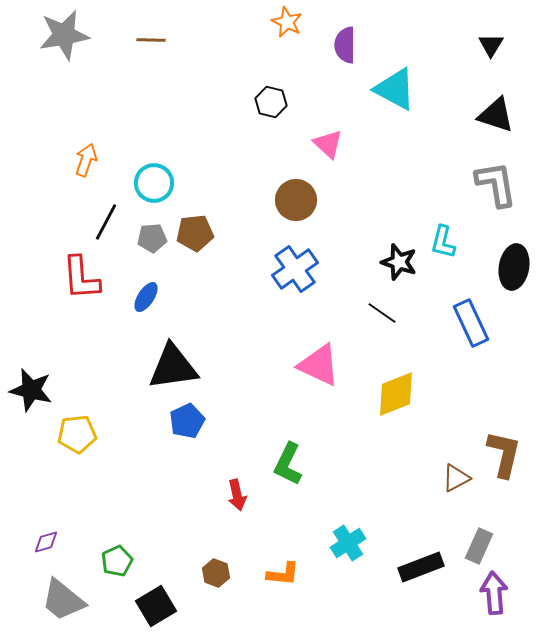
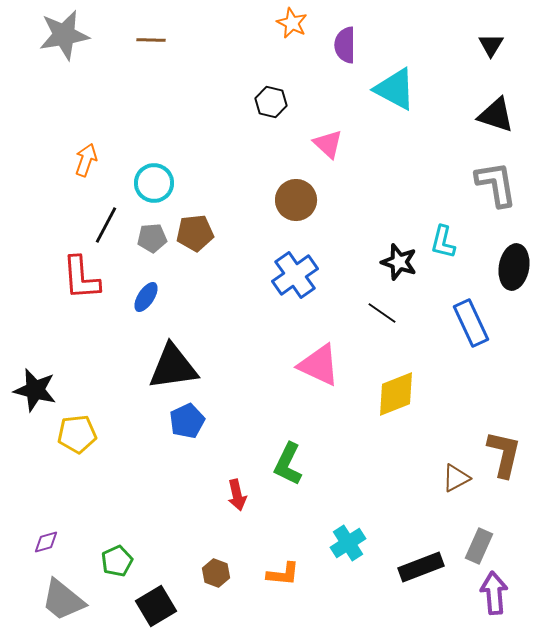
orange star at (287, 22): moved 5 px right, 1 px down
black line at (106, 222): moved 3 px down
blue cross at (295, 269): moved 6 px down
black star at (31, 390): moved 4 px right
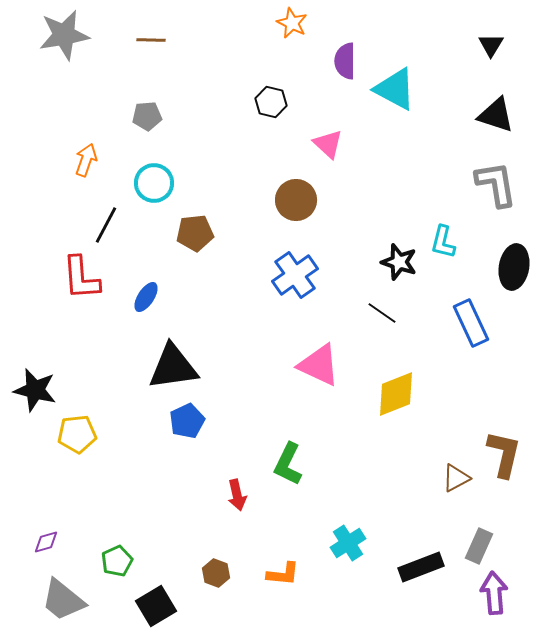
purple semicircle at (345, 45): moved 16 px down
gray pentagon at (152, 238): moved 5 px left, 122 px up
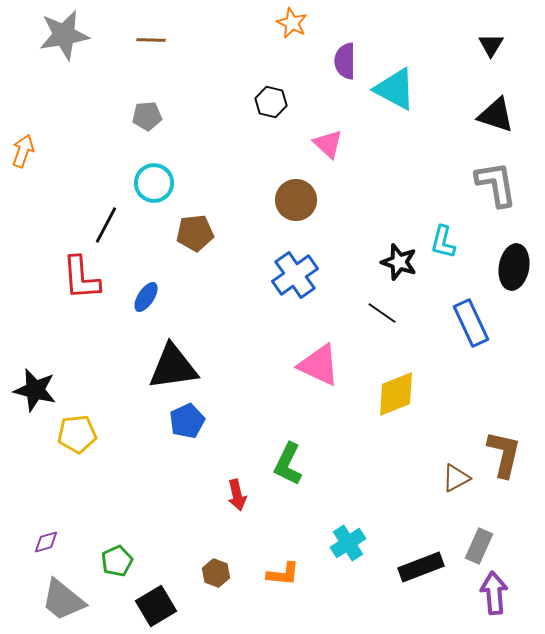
orange arrow at (86, 160): moved 63 px left, 9 px up
